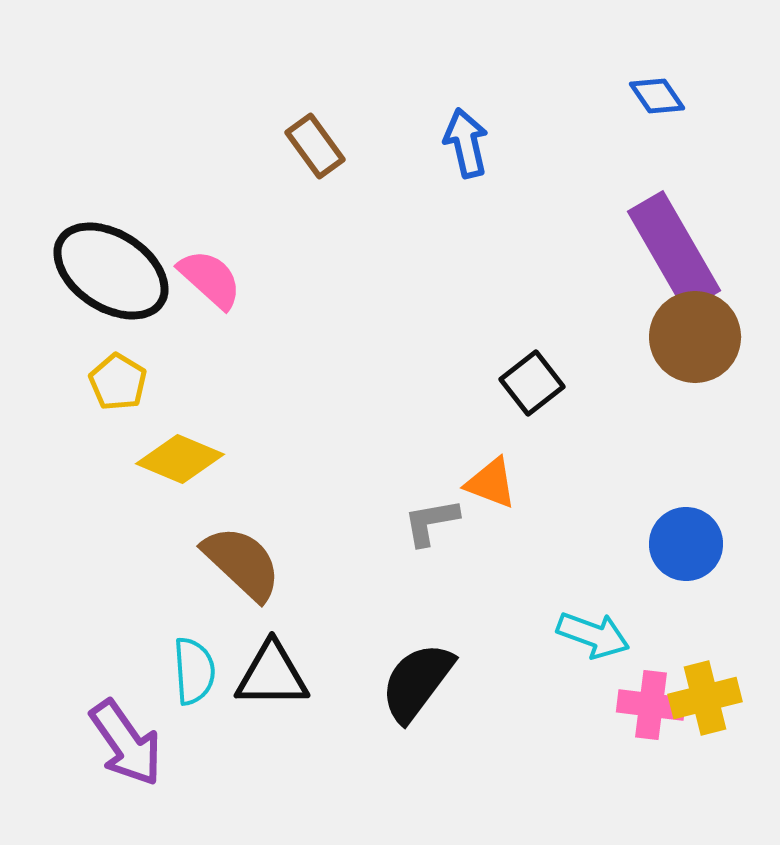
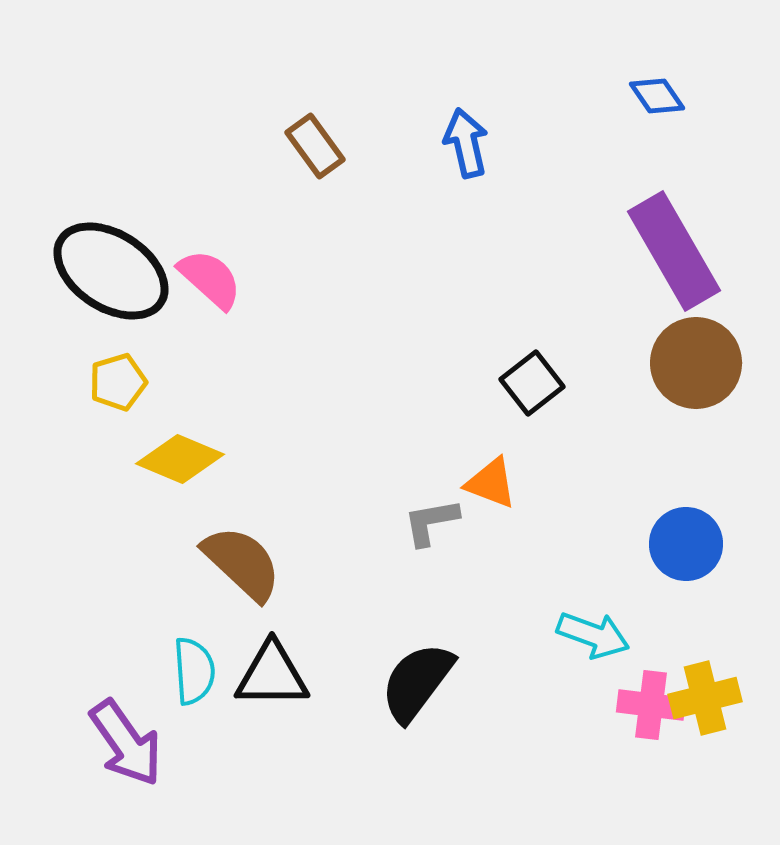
brown circle: moved 1 px right, 26 px down
yellow pentagon: rotated 24 degrees clockwise
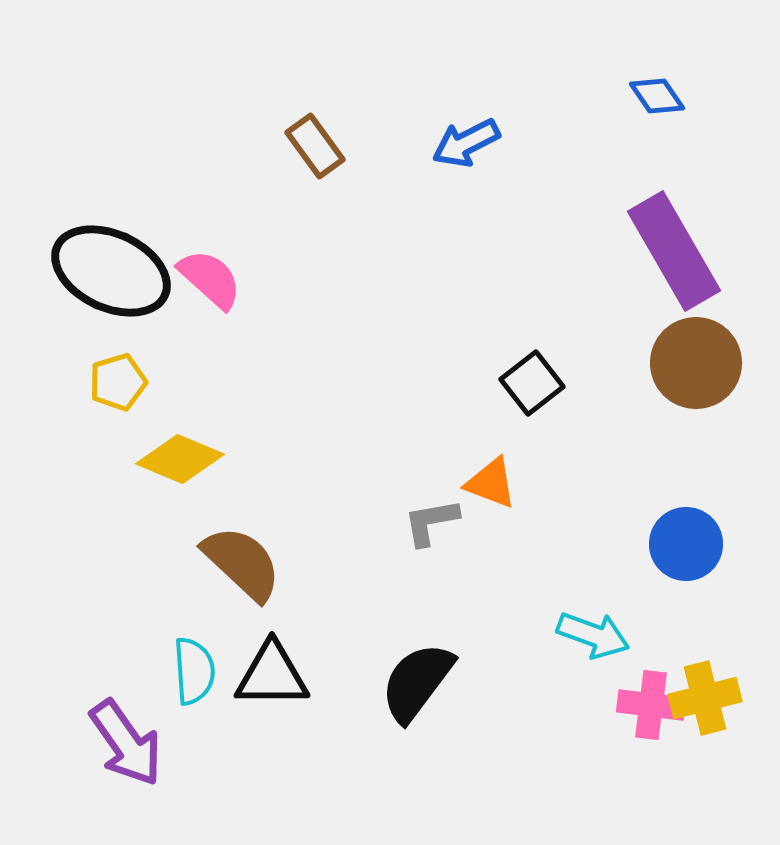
blue arrow: rotated 104 degrees counterclockwise
black ellipse: rotated 8 degrees counterclockwise
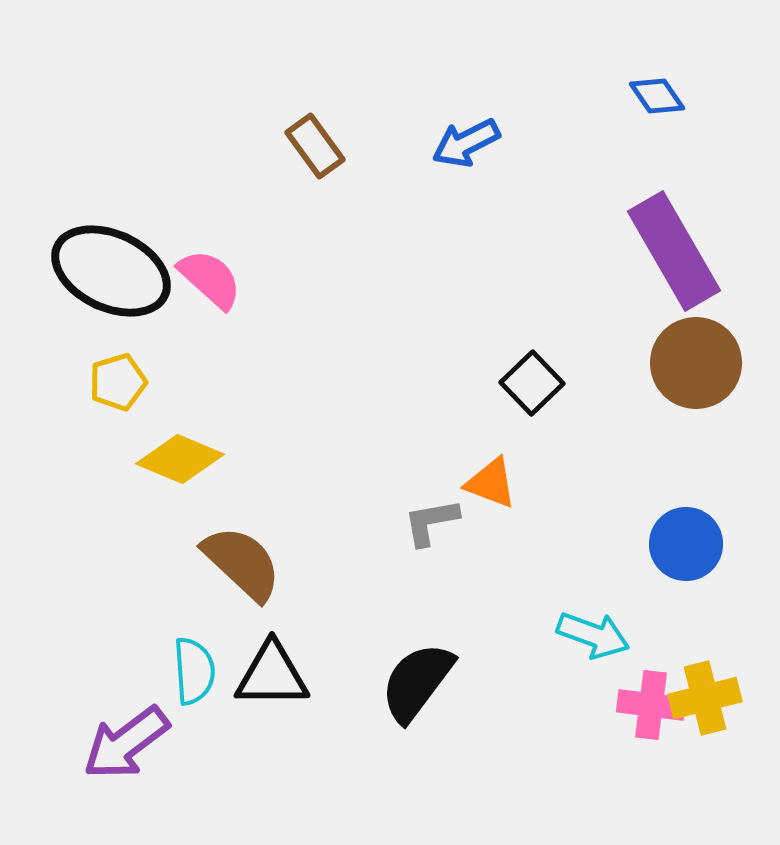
black square: rotated 6 degrees counterclockwise
purple arrow: rotated 88 degrees clockwise
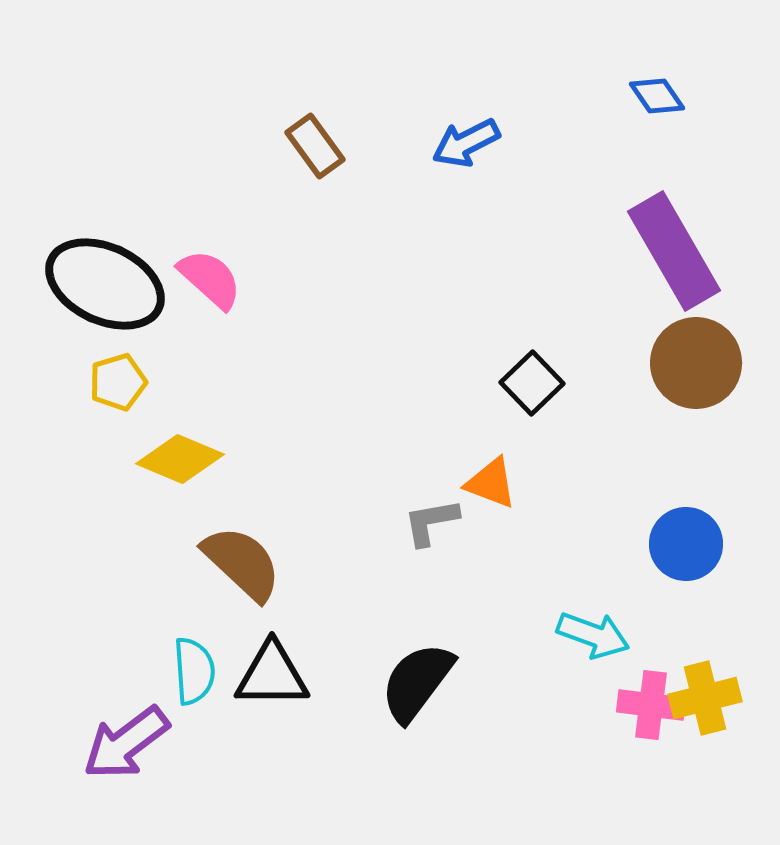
black ellipse: moved 6 px left, 13 px down
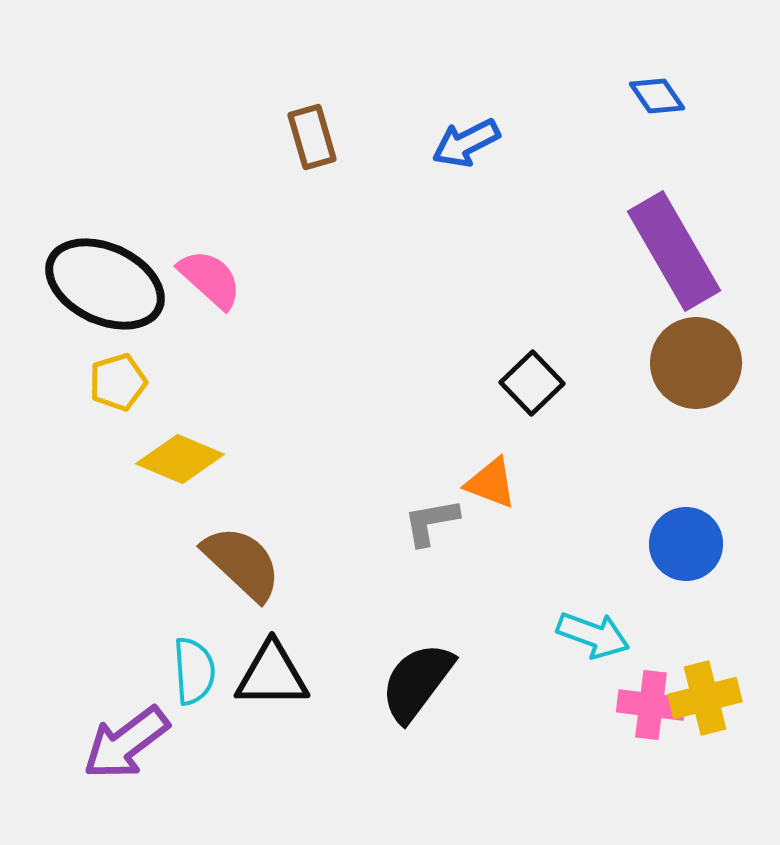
brown rectangle: moved 3 px left, 9 px up; rotated 20 degrees clockwise
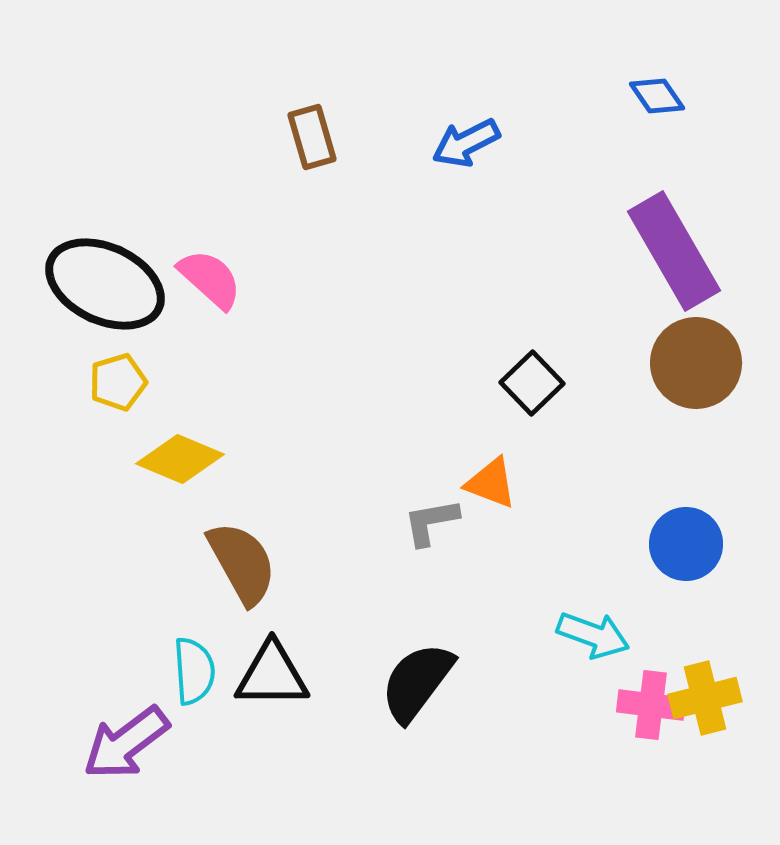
brown semicircle: rotated 18 degrees clockwise
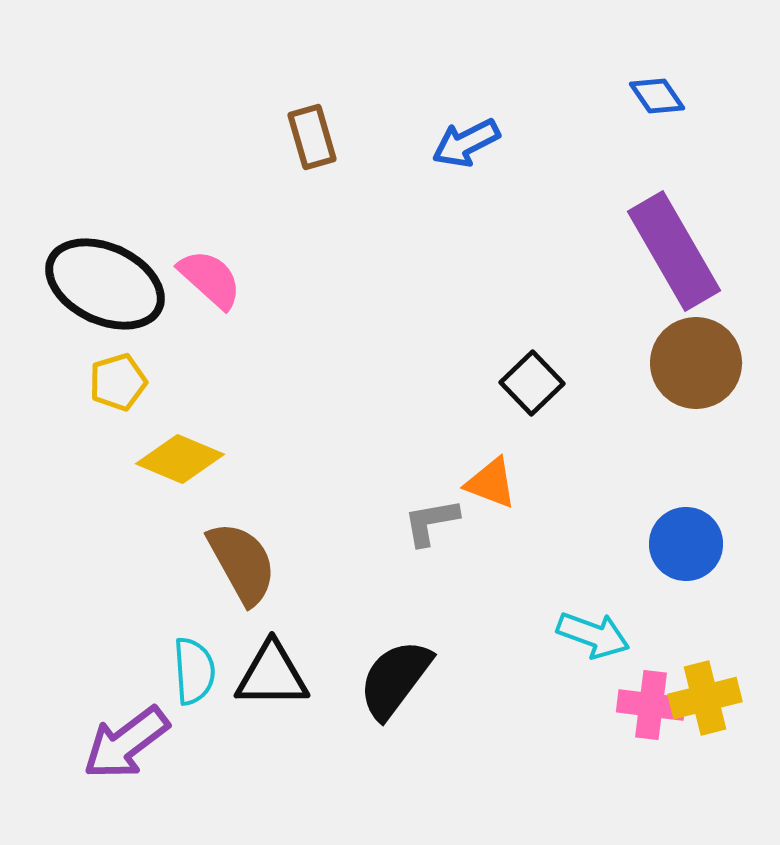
black semicircle: moved 22 px left, 3 px up
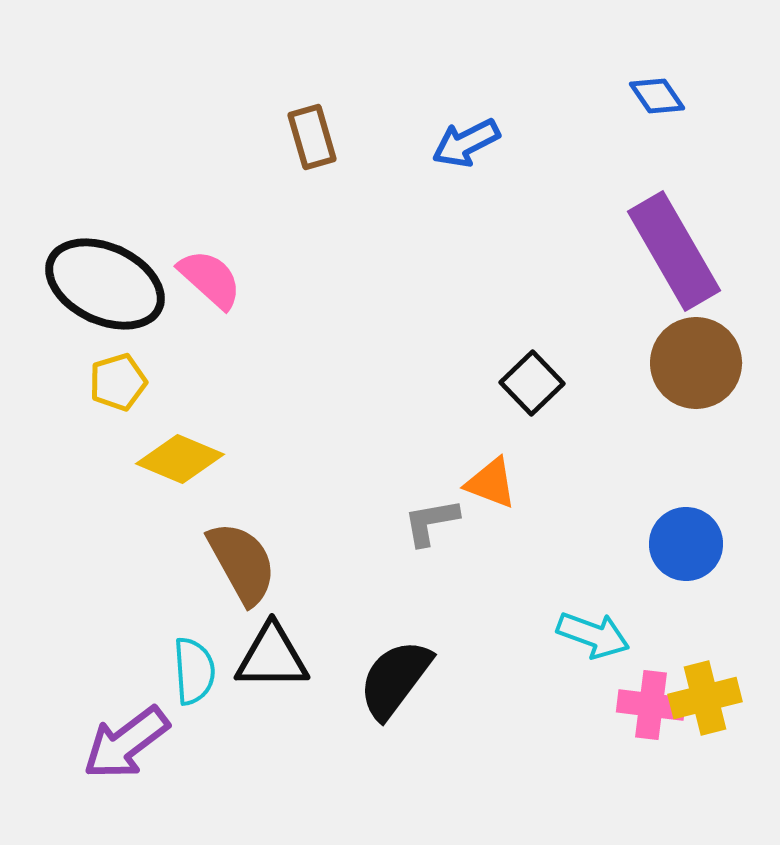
black triangle: moved 18 px up
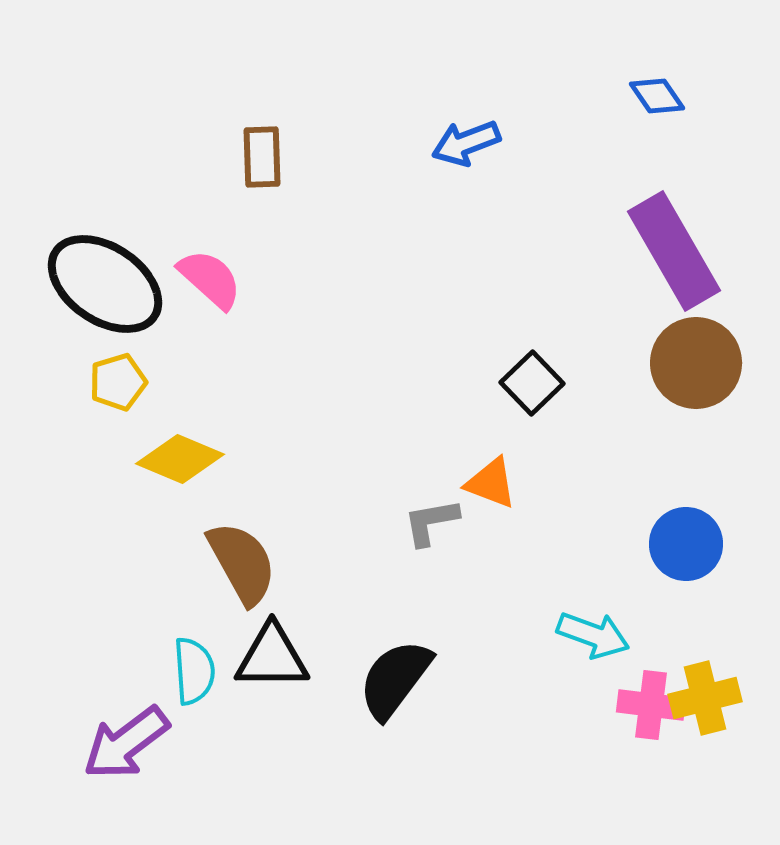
brown rectangle: moved 50 px left, 20 px down; rotated 14 degrees clockwise
blue arrow: rotated 6 degrees clockwise
black ellipse: rotated 9 degrees clockwise
